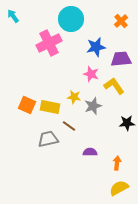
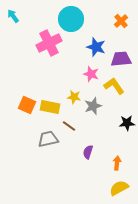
blue star: rotated 30 degrees clockwise
purple semicircle: moved 2 px left; rotated 72 degrees counterclockwise
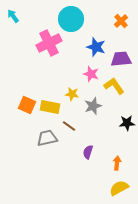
yellow star: moved 2 px left, 3 px up
gray trapezoid: moved 1 px left, 1 px up
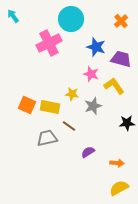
purple trapezoid: rotated 20 degrees clockwise
purple semicircle: rotated 40 degrees clockwise
orange arrow: rotated 88 degrees clockwise
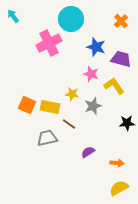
brown line: moved 2 px up
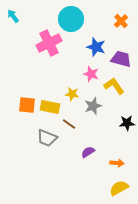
orange square: rotated 18 degrees counterclockwise
gray trapezoid: rotated 145 degrees counterclockwise
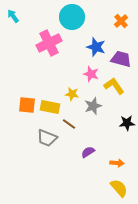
cyan circle: moved 1 px right, 2 px up
yellow semicircle: rotated 78 degrees clockwise
